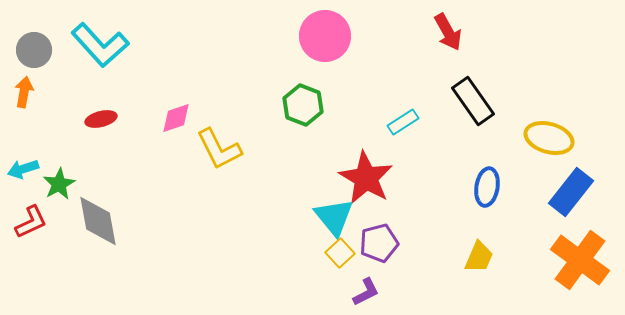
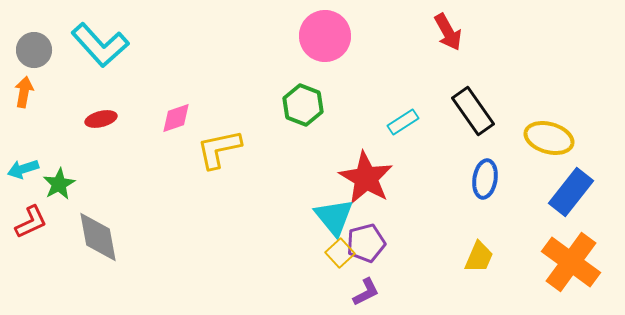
black rectangle: moved 10 px down
yellow L-shape: rotated 105 degrees clockwise
blue ellipse: moved 2 px left, 8 px up
gray diamond: moved 16 px down
purple pentagon: moved 13 px left
orange cross: moved 9 px left, 2 px down
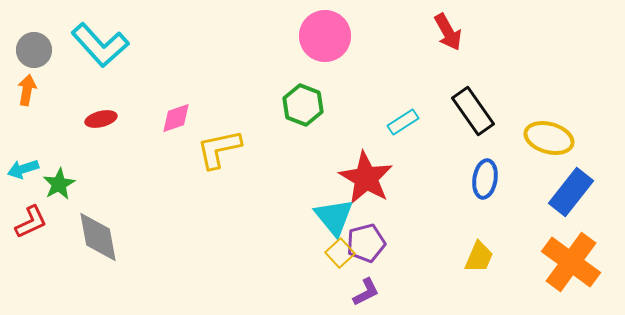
orange arrow: moved 3 px right, 2 px up
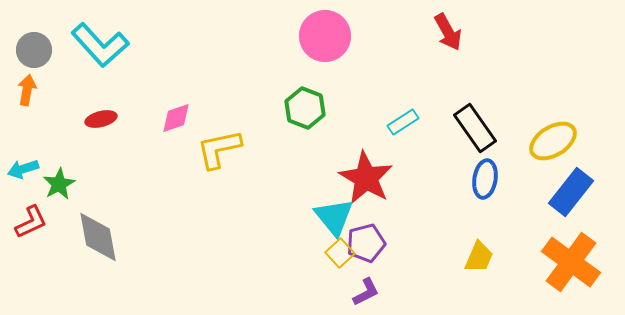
green hexagon: moved 2 px right, 3 px down
black rectangle: moved 2 px right, 17 px down
yellow ellipse: moved 4 px right, 3 px down; rotated 48 degrees counterclockwise
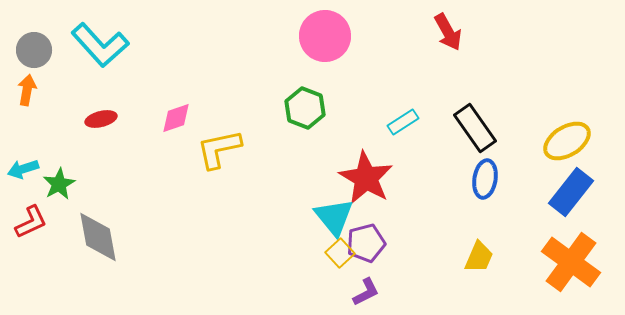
yellow ellipse: moved 14 px right
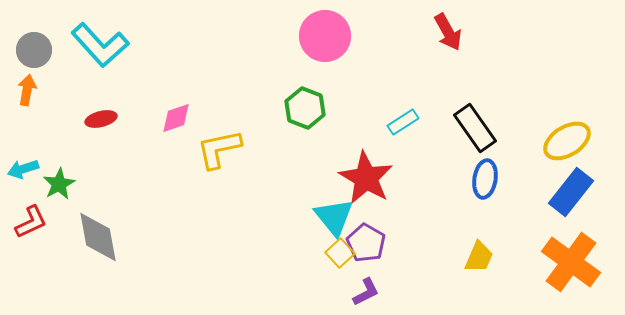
purple pentagon: rotated 27 degrees counterclockwise
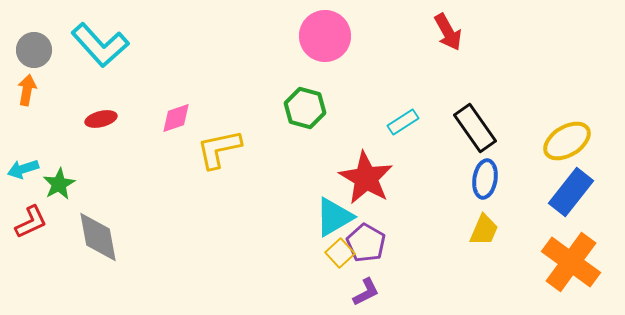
green hexagon: rotated 6 degrees counterclockwise
cyan triangle: rotated 39 degrees clockwise
yellow trapezoid: moved 5 px right, 27 px up
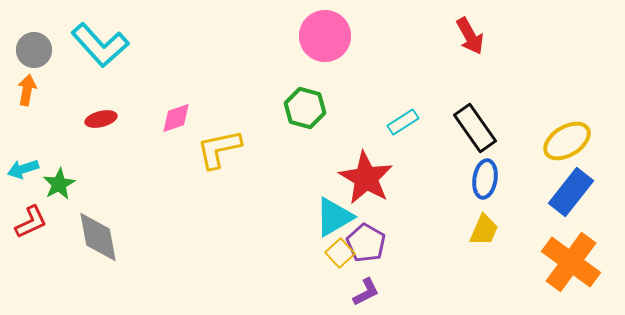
red arrow: moved 22 px right, 4 px down
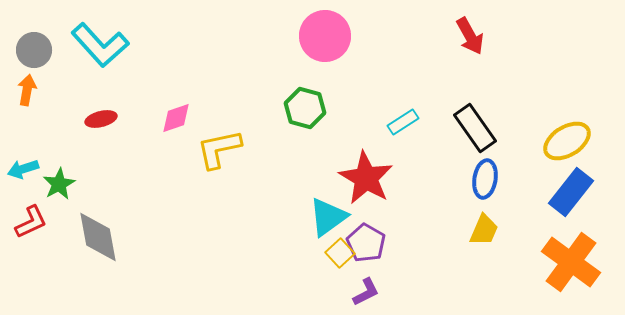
cyan triangle: moved 6 px left; rotated 6 degrees counterclockwise
